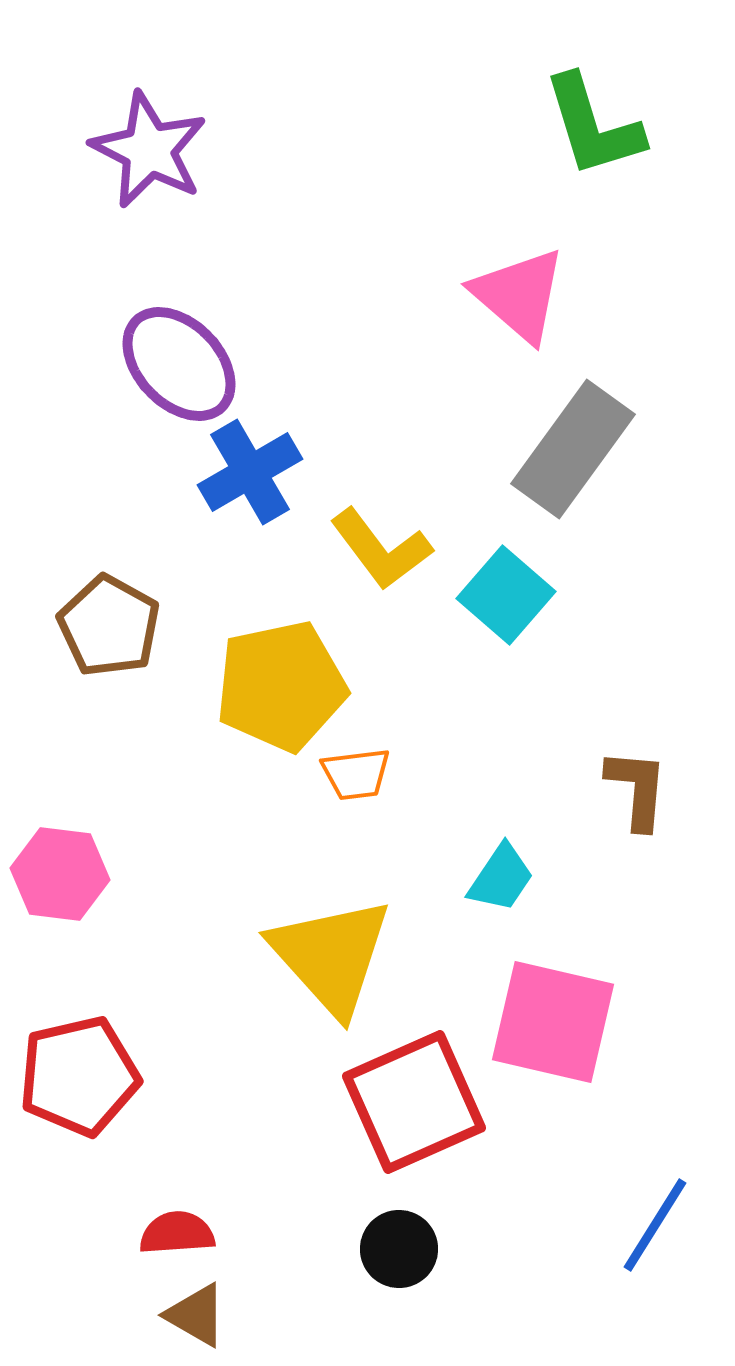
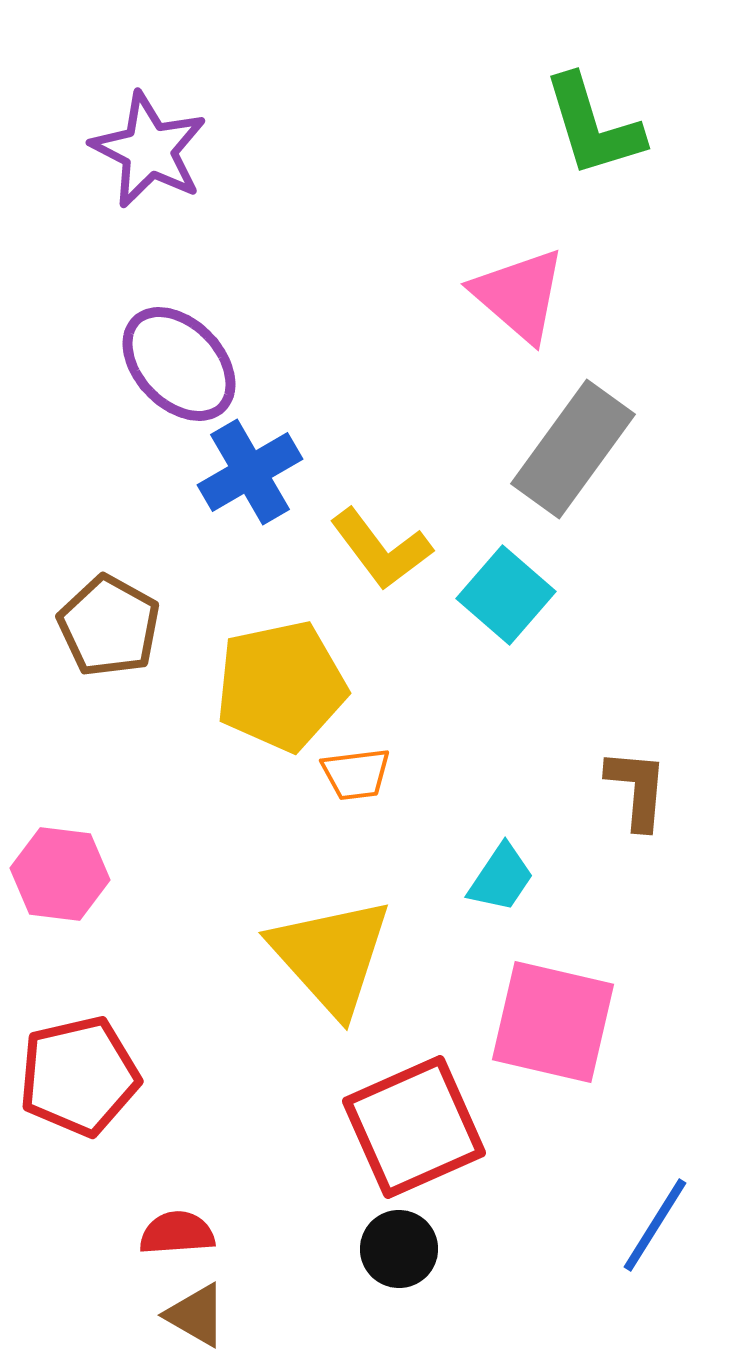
red square: moved 25 px down
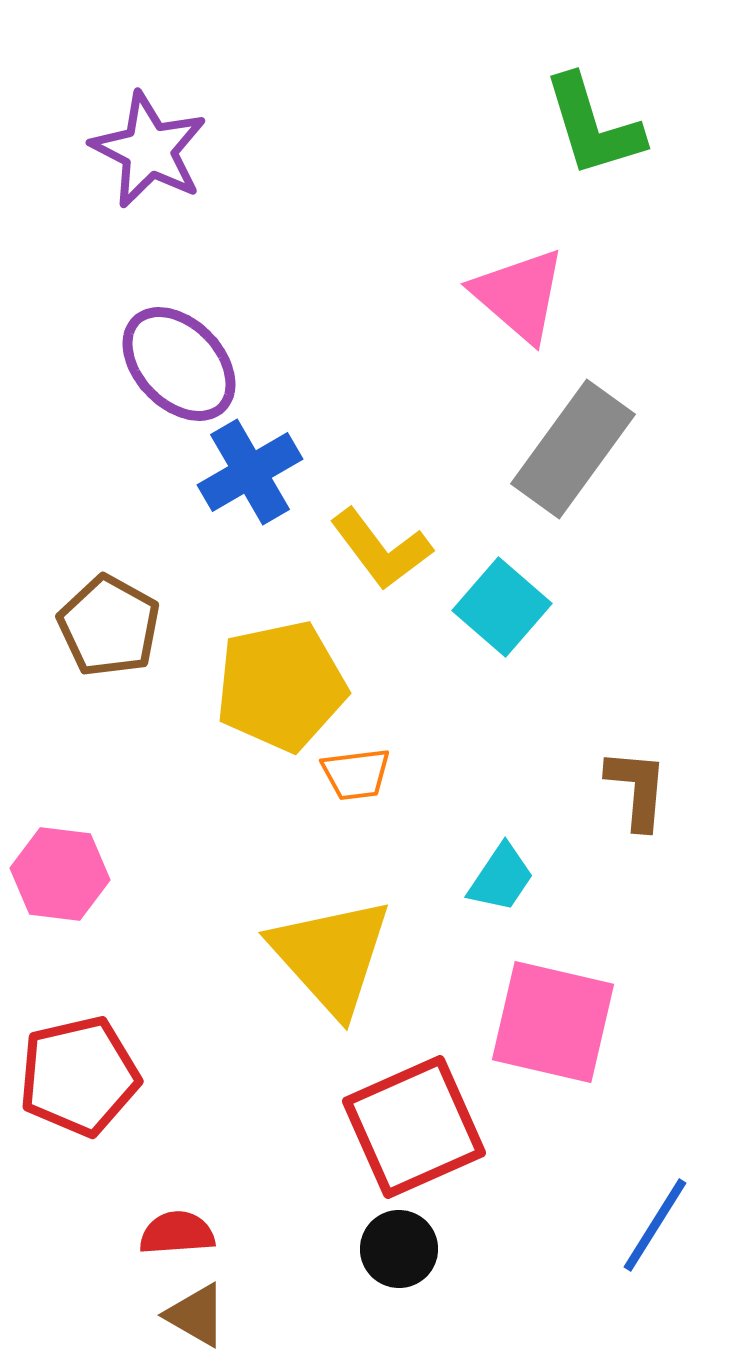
cyan square: moved 4 px left, 12 px down
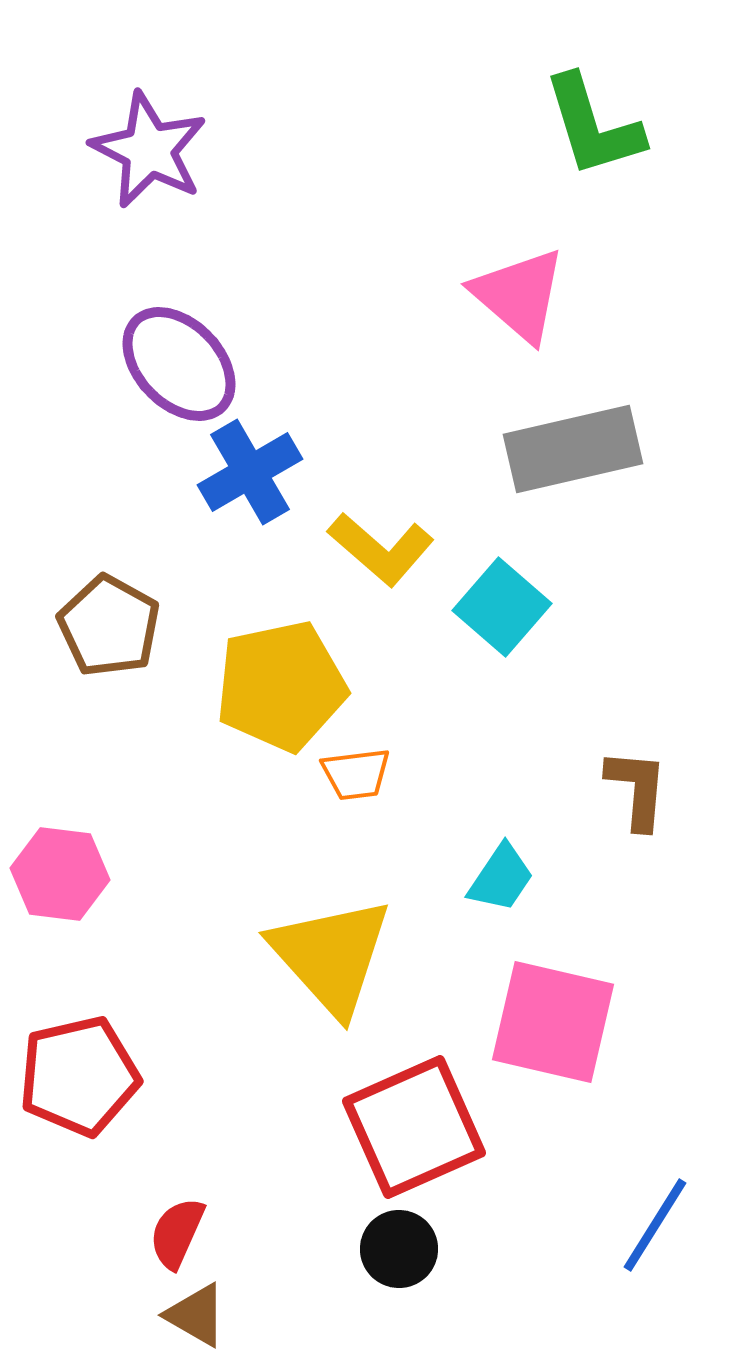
gray rectangle: rotated 41 degrees clockwise
yellow L-shape: rotated 12 degrees counterclockwise
red semicircle: rotated 62 degrees counterclockwise
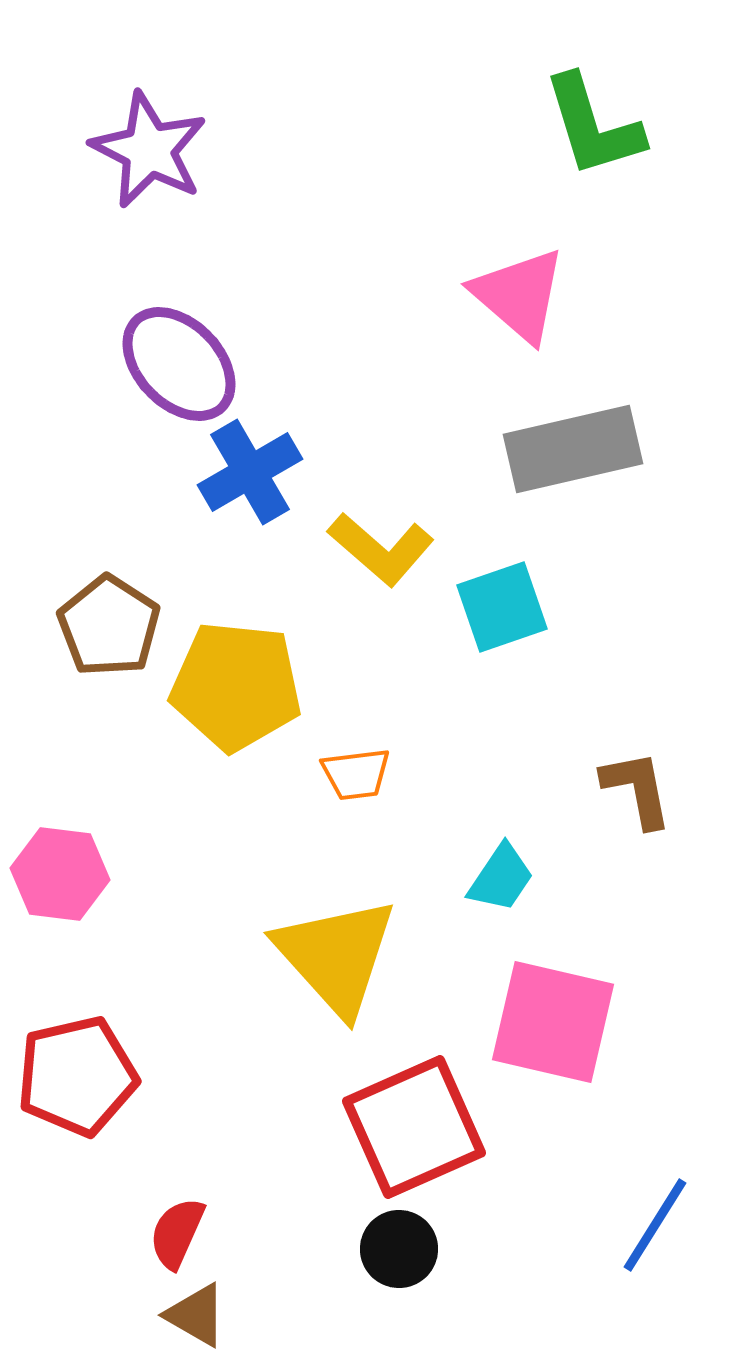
cyan square: rotated 30 degrees clockwise
brown pentagon: rotated 4 degrees clockwise
yellow pentagon: moved 45 px left; rotated 18 degrees clockwise
brown L-shape: rotated 16 degrees counterclockwise
yellow triangle: moved 5 px right
red pentagon: moved 2 px left
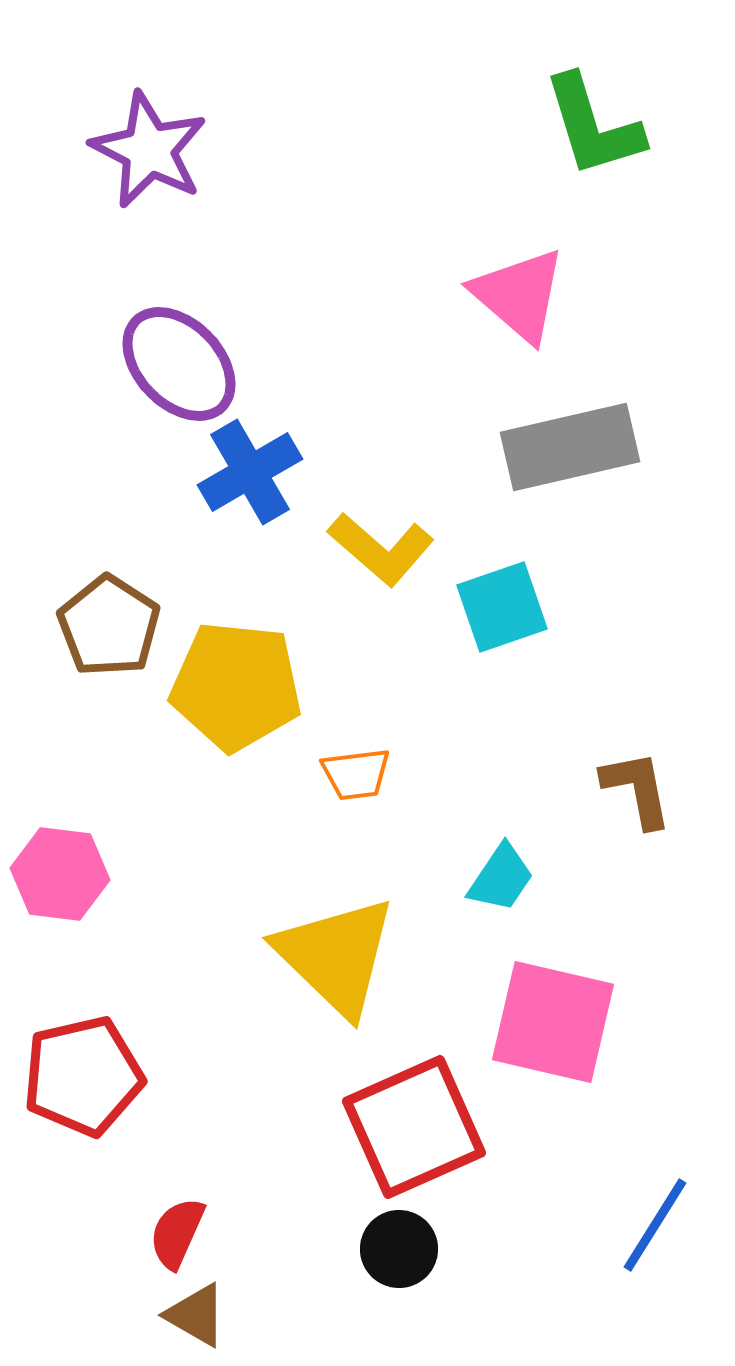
gray rectangle: moved 3 px left, 2 px up
yellow triangle: rotated 4 degrees counterclockwise
red pentagon: moved 6 px right
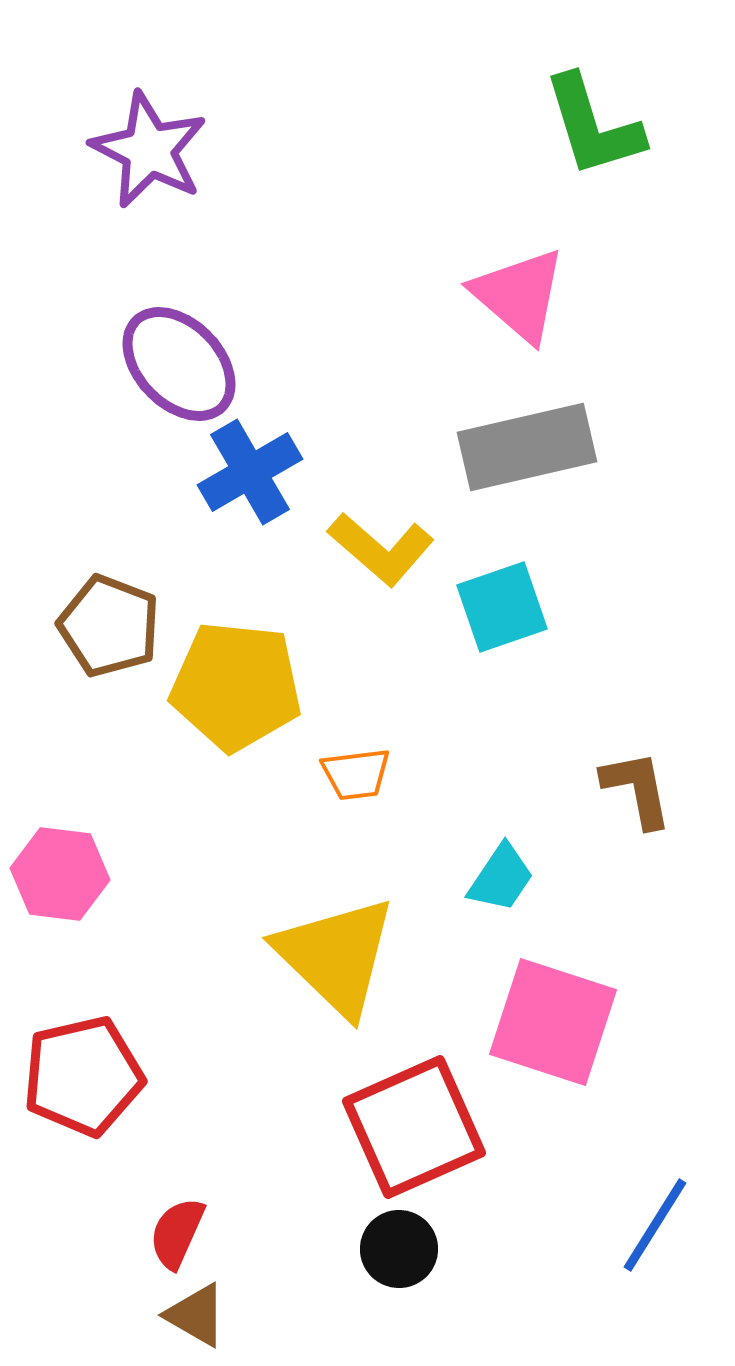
gray rectangle: moved 43 px left
brown pentagon: rotated 12 degrees counterclockwise
pink square: rotated 5 degrees clockwise
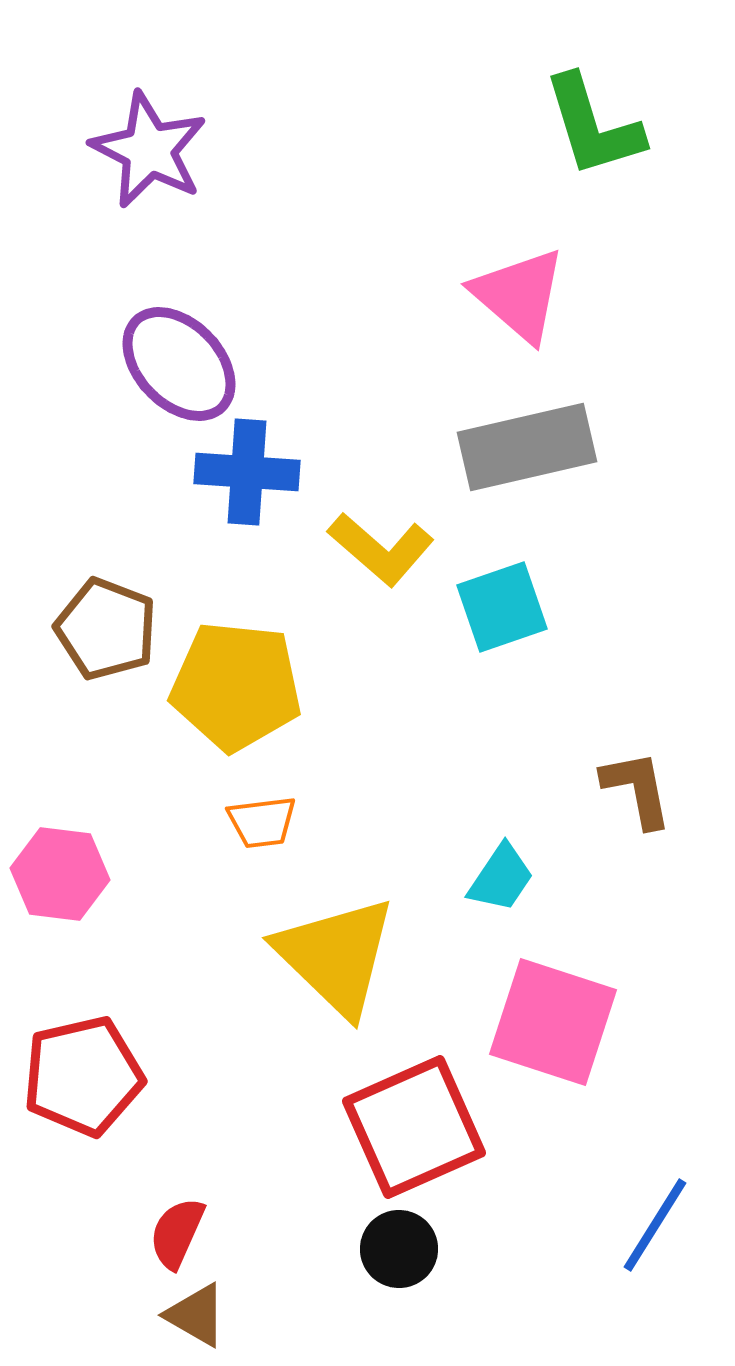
blue cross: moved 3 px left; rotated 34 degrees clockwise
brown pentagon: moved 3 px left, 3 px down
orange trapezoid: moved 94 px left, 48 px down
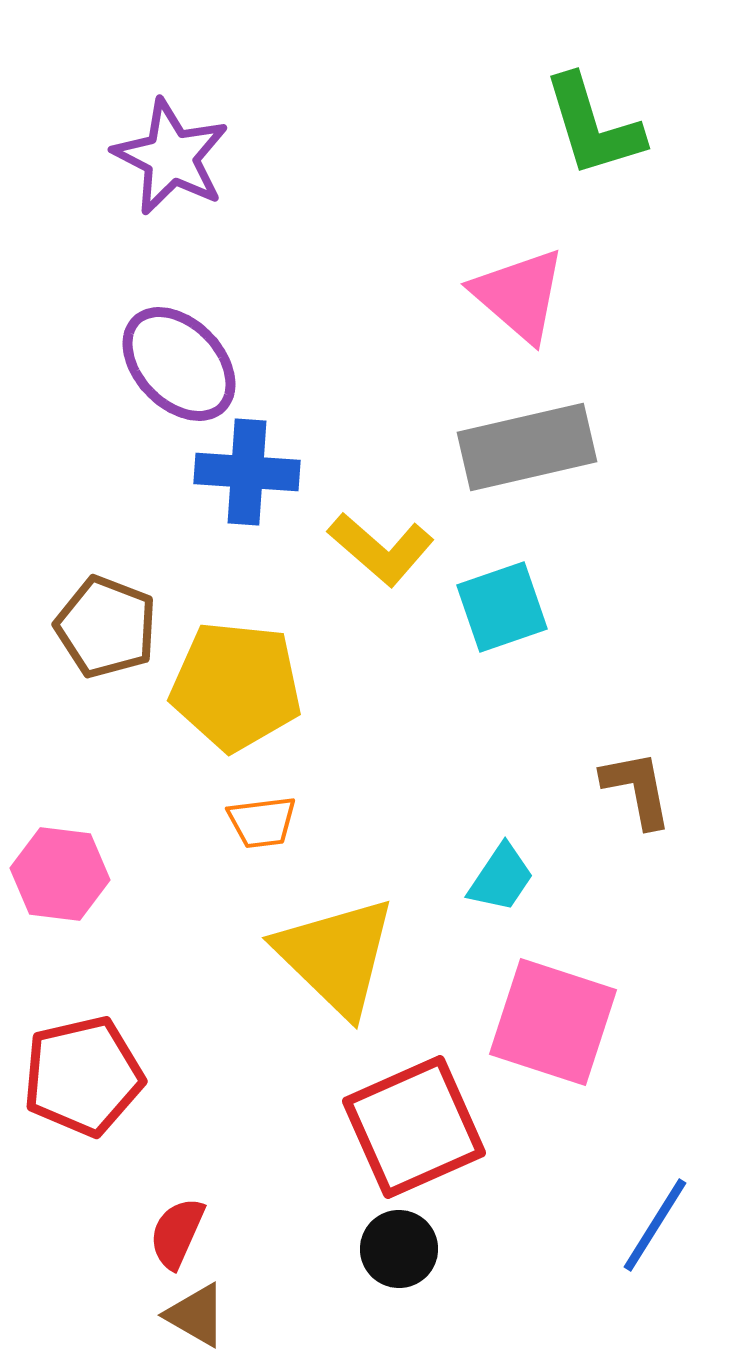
purple star: moved 22 px right, 7 px down
brown pentagon: moved 2 px up
